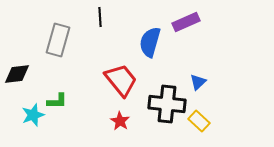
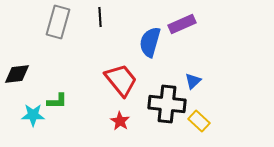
purple rectangle: moved 4 px left, 2 px down
gray rectangle: moved 18 px up
blue triangle: moved 5 px left, 1 px up
cyan star: rotated 20 degrees clockwise
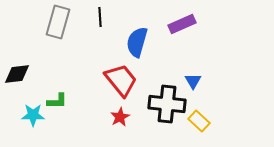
blue semicircle: moved 13 px left
blue triangle: rotated 18 degrees counterclockwise
red star: moved 4 px up; rotated 12 degrees clockwise
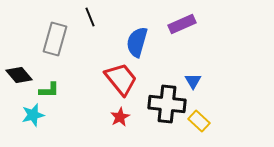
black line: moved 10 px left; rotated 18 degrees counterclockwise
gray rectangle: moved 3 px left, 17 px down
black diamond: moved 2 px right, 1 px down; rotated 56 degrees clockwise
red trapezoid: moved 1 px up
green L-shape: moved 8 px left, 11 px up
cyan star: rotated 15 degrees counterclockwise
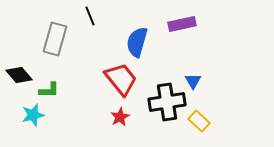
black line: moved 1 px up
purple rectangle: rotated 12 degrees clockwise
black cross: moved 2 px up; rotated 15 degrees counterclockwise
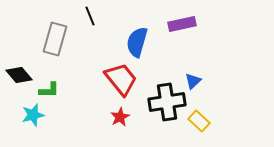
blue triangle: rotated 18 degrees clockwise
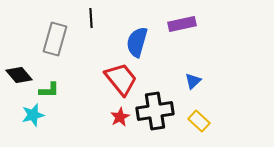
black line: moved 1 px right, 2 px down; rotated 18 degrees clockwise
black cross: moved 12 px left, 9 px down
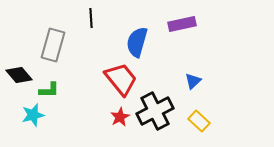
gray rectangle: moved 2 px left, 6 px down
black cross: rotated 18 degrees counterclockwise
